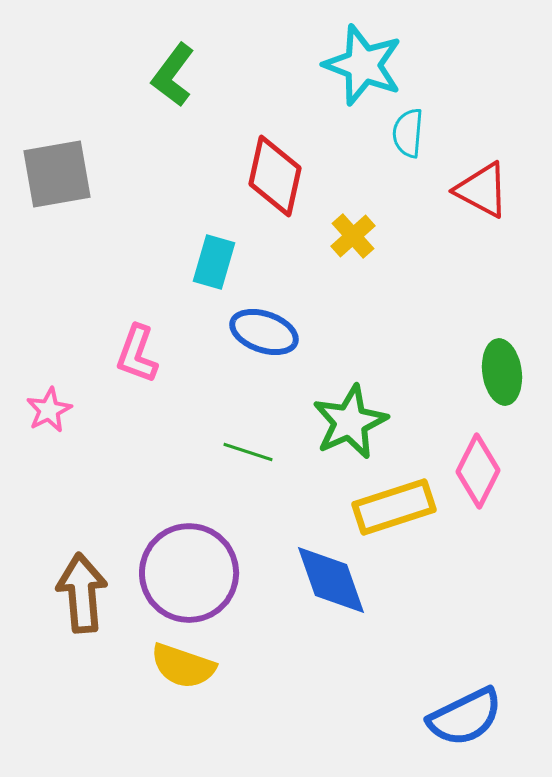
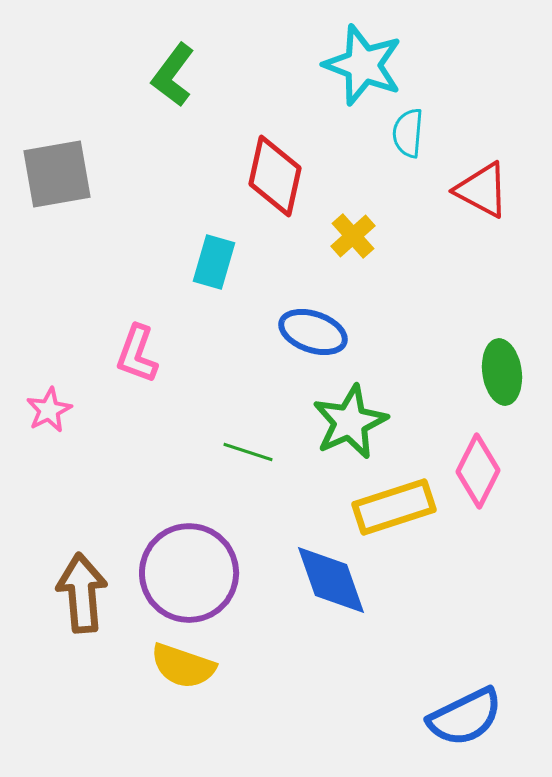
blue ellipse: moved 49 px right
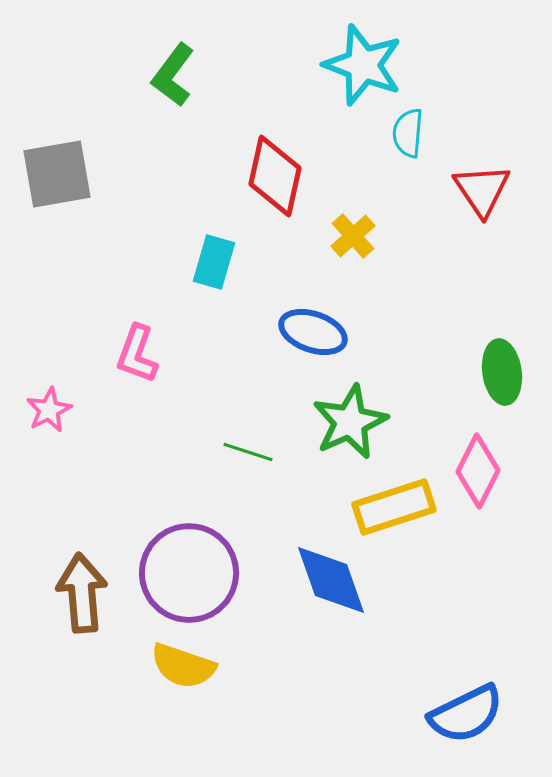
red triangle: rotated 28 degrees clockwise
blue semicircle: moved 1 px right, 3 px up
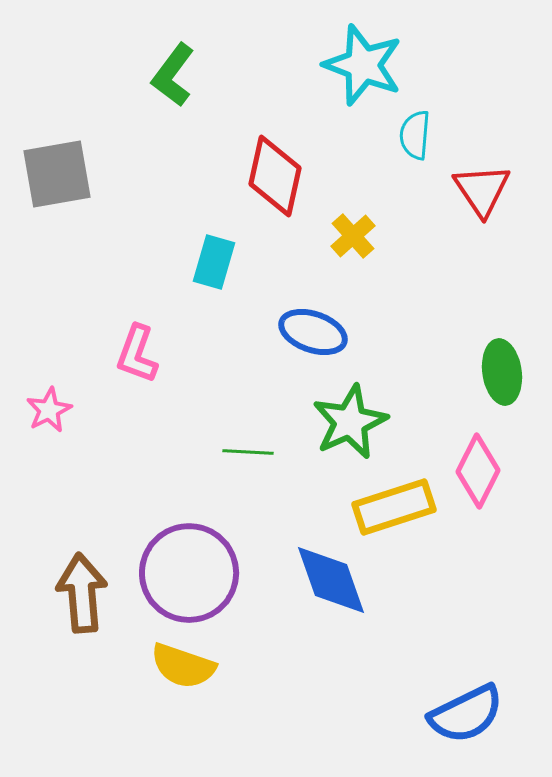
cyan semicircle: moved 7 px right, 2 px down
green line: rotated 15 degrees counterclockwise
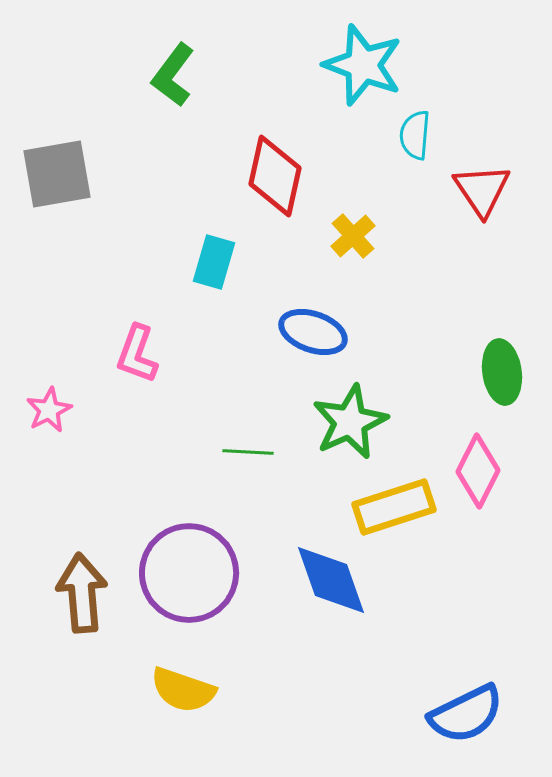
yellow semicircle: moved 24 px down
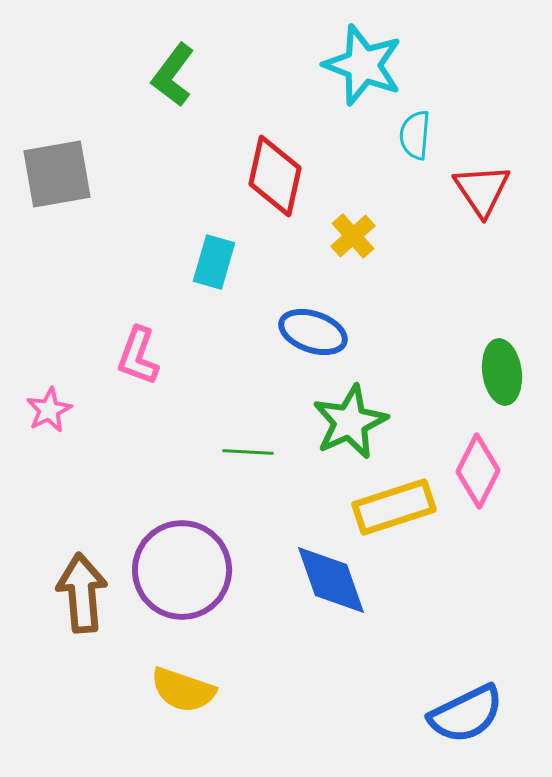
pink L-shape: moved 1 px right, 2 px down
purple circle: moved 7 px left, 3 px up
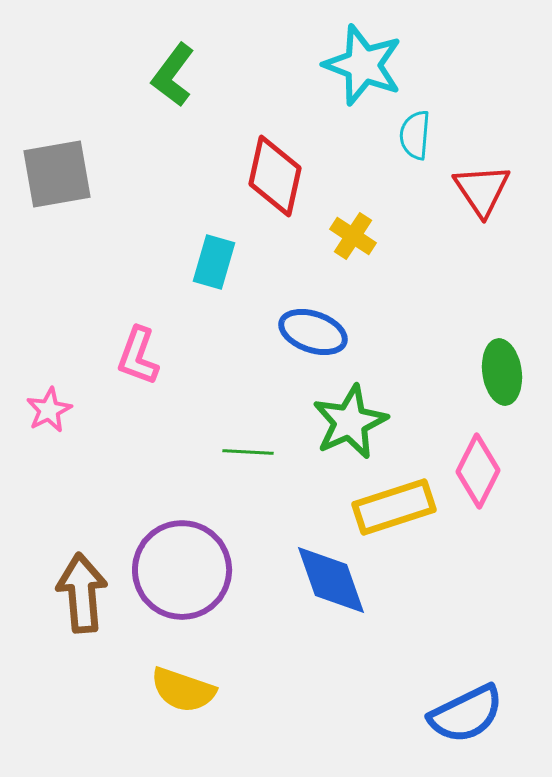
yellow cross: rotated 15 degrees counterclockwise
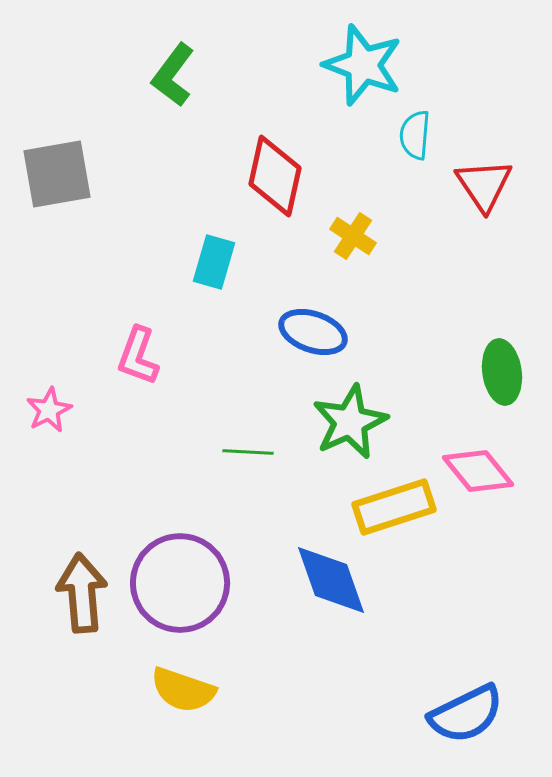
red triangle: moved 2 px right, 5 px up
pink diamond: rotated 66 degrees counterclockwise
purple circle: moved 2 px left, 13 px down
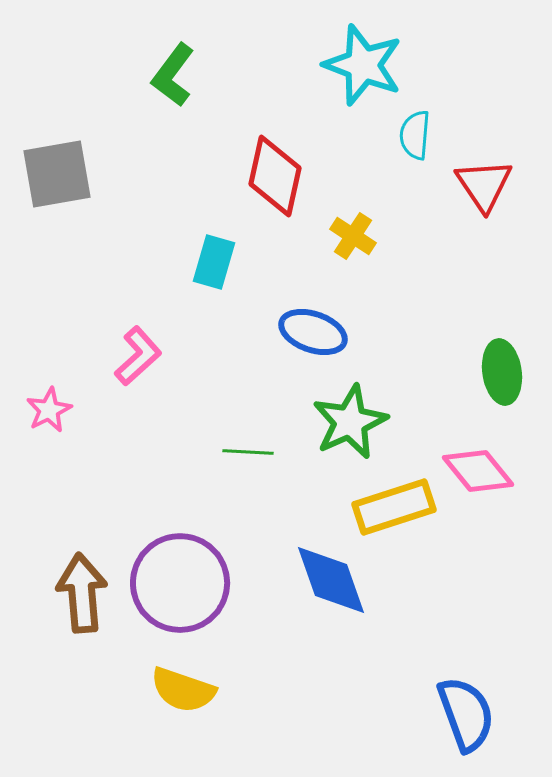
pink L-shape: rotated 152 degrees counterclockwise
blue semicircle: rotated 84 degrees counterclockwise
